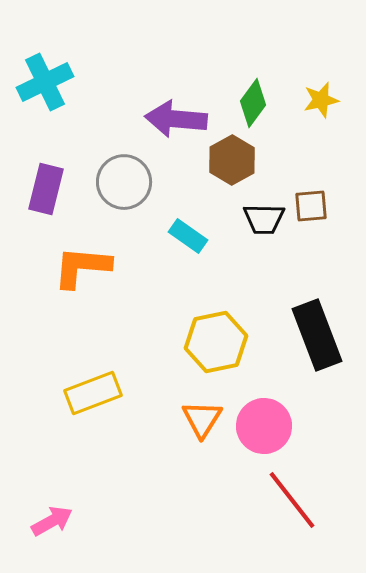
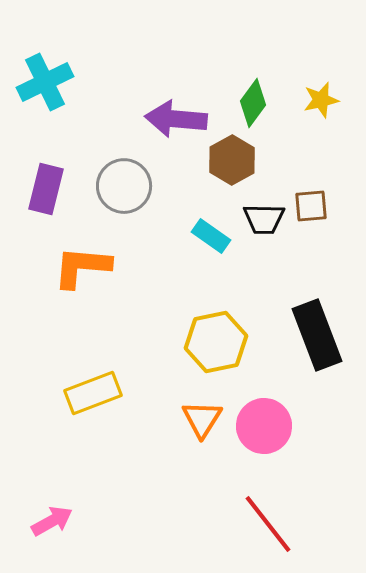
gray circle: moved 4 px down
cyan rectangle: moved 23 px right
red line: moved 24 px left, 24 px down
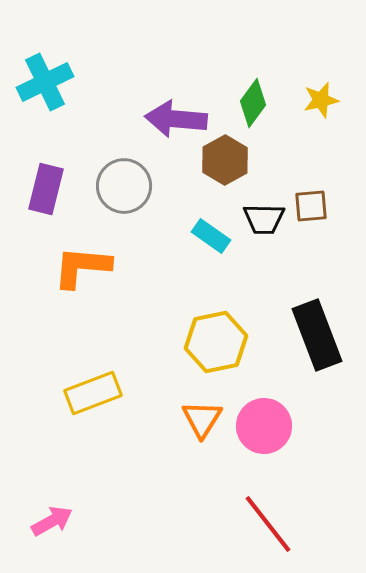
brown hexagon: moved 7 px left
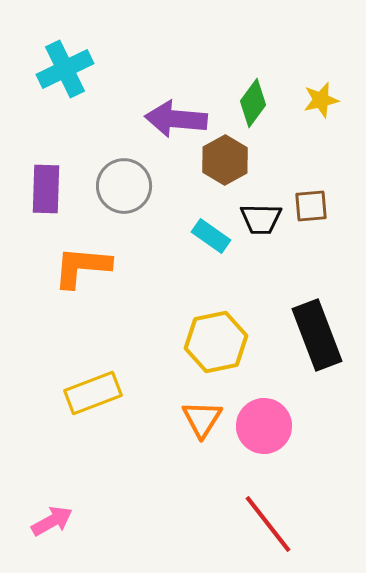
cyan cross: moved 20 px right, 13 px up
purple rectangle: rotated 12 degrees counterclockwise
black trapezoid: moved 3 px left
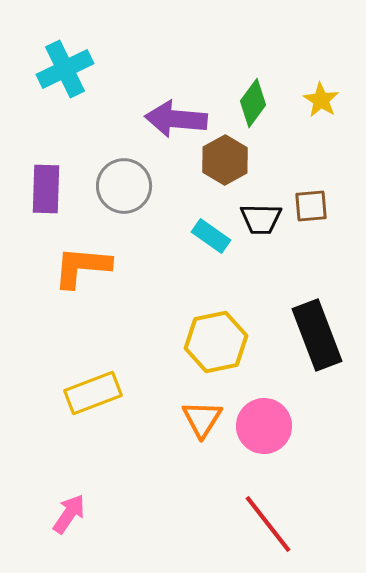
yellow star: rotated 27 degrees counterclockwise
pink arrow: moved 17 px right, 7 px up; rotated 27 degrees counterclockwise
